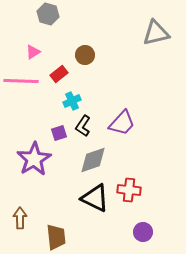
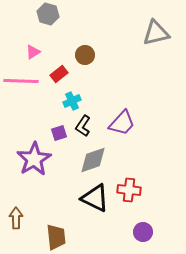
brown arrow: moved 4 px left
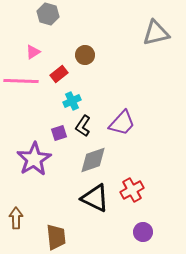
red cross: moved 3 px right; rotated 35 degrees counterclockwise
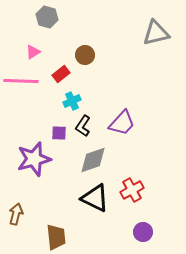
gray hexagon: moved 1 px left, 3 px down
red rectangle: moved 2 px right
purple square: rotated 21 degrees clockwise
purple star: rotated 16 degrees clockwise
brown arrow: moved 4 px up; rotated 15 degrees clockwise
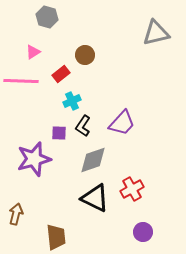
red cross: moved 1 px up
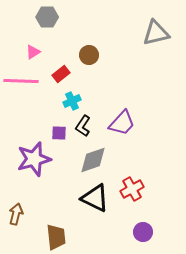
gray hexagon: rotated 15 degrees counterclockwise
brown circle: moved 4 px right
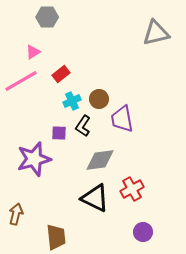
brown circle: moved 10 px right, 44 px down
pink line: rotated 32 degrees counterclockwise
purple trapezoid: moved 4 px up; rotated 128 degrees clockwise
gray diamond: moved 7 px right; rotated 12 degrees clockwise
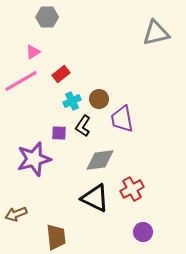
brown arrow: rotated 125 degrees counterclockwise
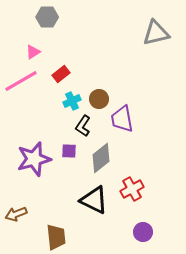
purple square: moved 10 px right, 18 px down
gray diamond: moved 1 px right, 2 px up; rotated 32 degrees counterclockwise
black triangle: moved 1 px left, 2 px down
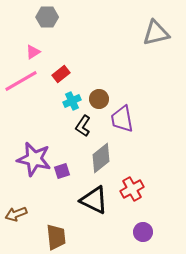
purple square: moved 7 px left, 20 px down; rotated 21 degrees counterclockwise
purple star: rotated 28 degrees clockwise
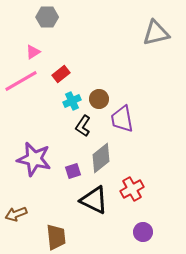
purple square: moved 11 px right
